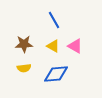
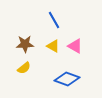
brown star: moved 1 px right
yellow semicircle: rotated 32 degrees counterclockwise
blue diamond: moved 11 px right, 5 px down; rotated 25 degrees clockwise
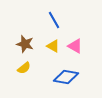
brown star: rotated 18 degrees clockwise
blue diamond: moved 1 px left, 2 px up; rotated 10 degrees counterclockwise
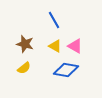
yellow triangle: moved 2 px right
blue diamond: moved 7 px up
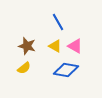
blue line: moved 4 px right, 2 px down
brown star: moved 2 px right, 2 px down
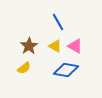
brown star: moved 2 px right; rotated 24 degrees clockwise
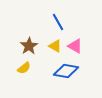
blue diamond: moved 1 px down
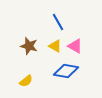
brown star: rotated 24 degrees counterclockwise
yellow semicircle: moved 2 px right, 13 px down
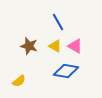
yellow semicircle: moved 7 px left
